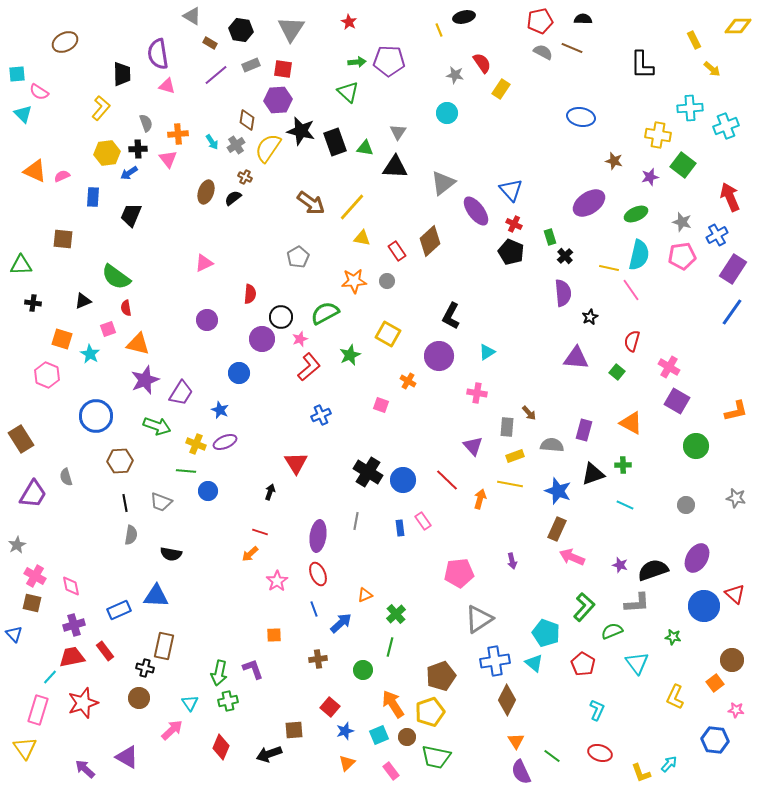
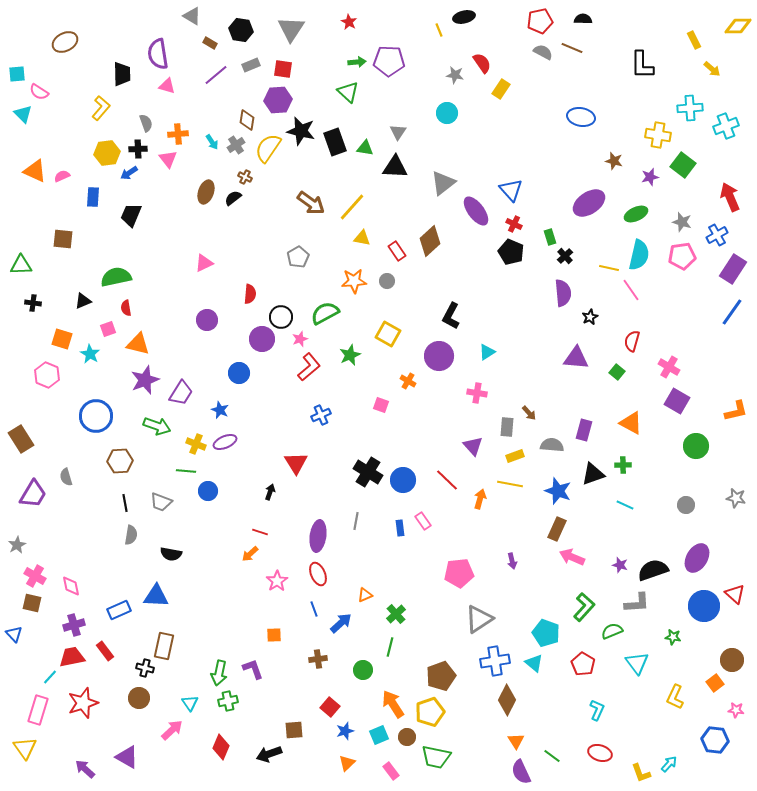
green semicircle at (116, 277): rotated 132 degrees clockwise
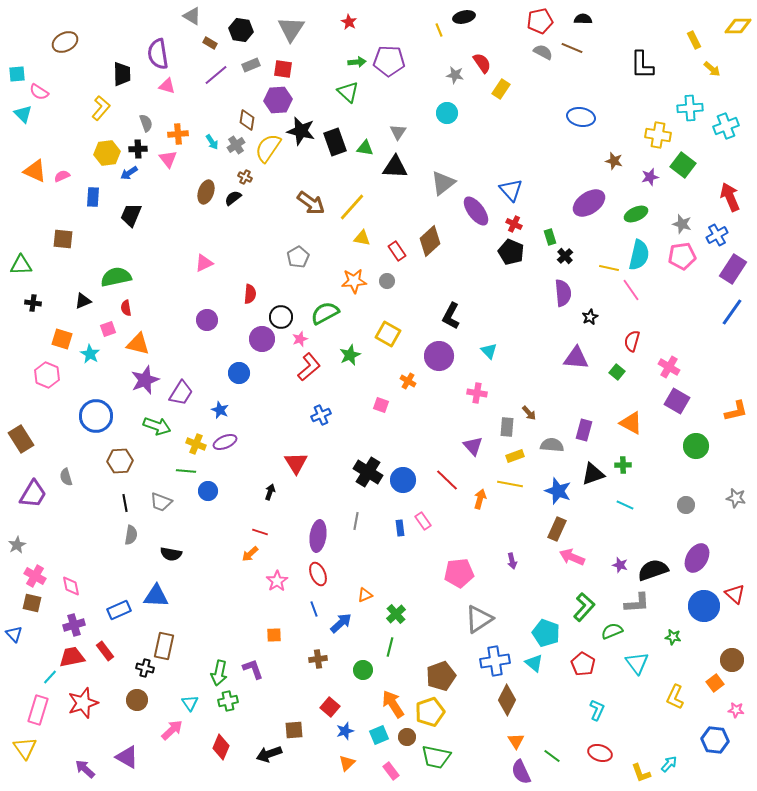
gray star at (682, 222): moved 2 px down
cyan triangle at (487, 352): moved 2 px right, 1 px up; rotated 42 degrees counterclockwise
brown circle at (139, 698): moved 2 px left, 2 px down
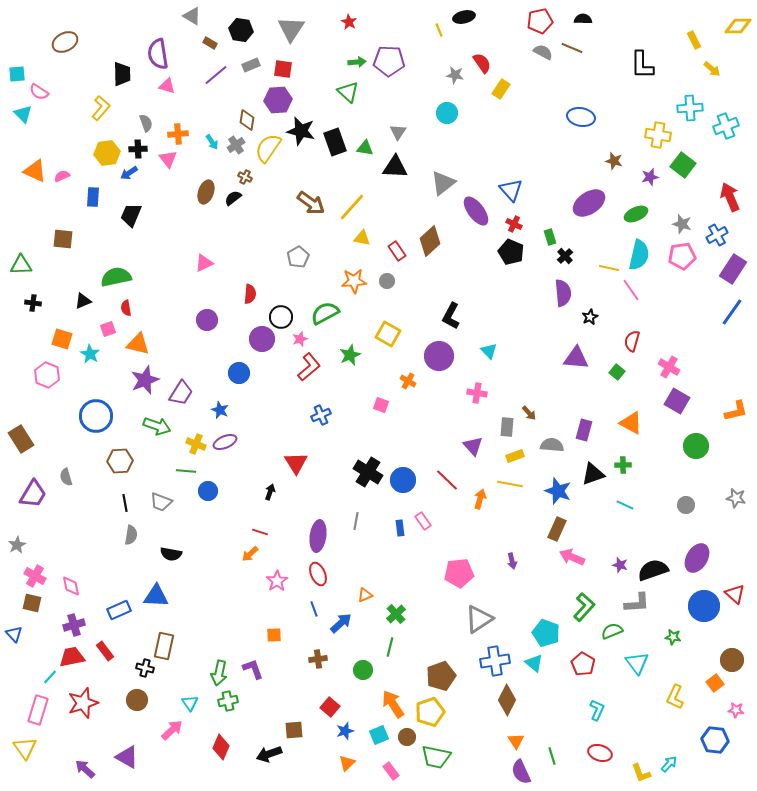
green line at (552, 756): rotated 36 degrees clockwise
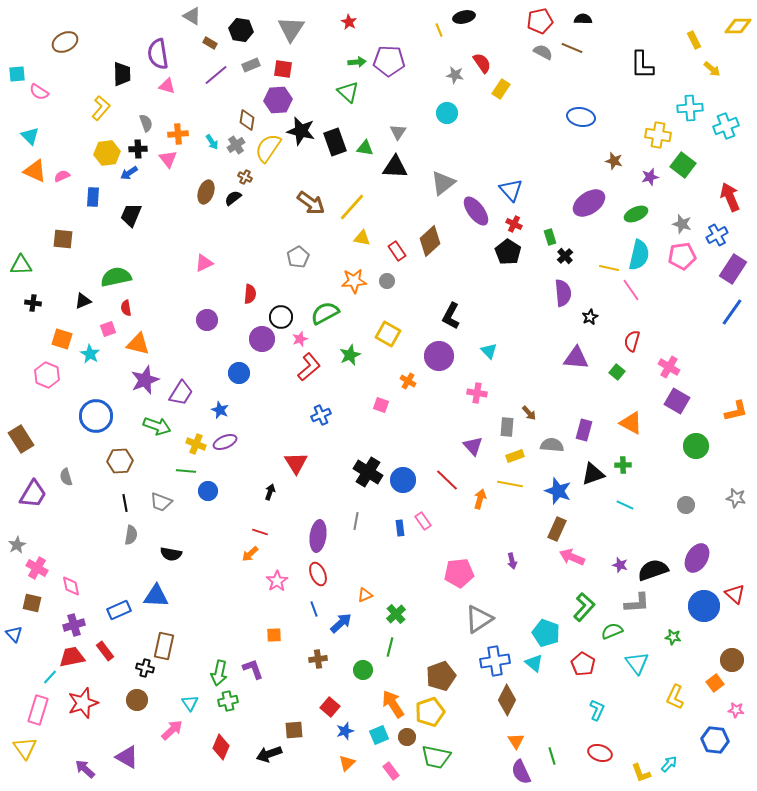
cyan triangle at (23, 114): moved 7 px right, 22 px down
black pentagon at (511, 252): moved 3 px left; rotated 10 degrees clockwise
pink cross at (35, 576): moved 2 px right, 8 px up
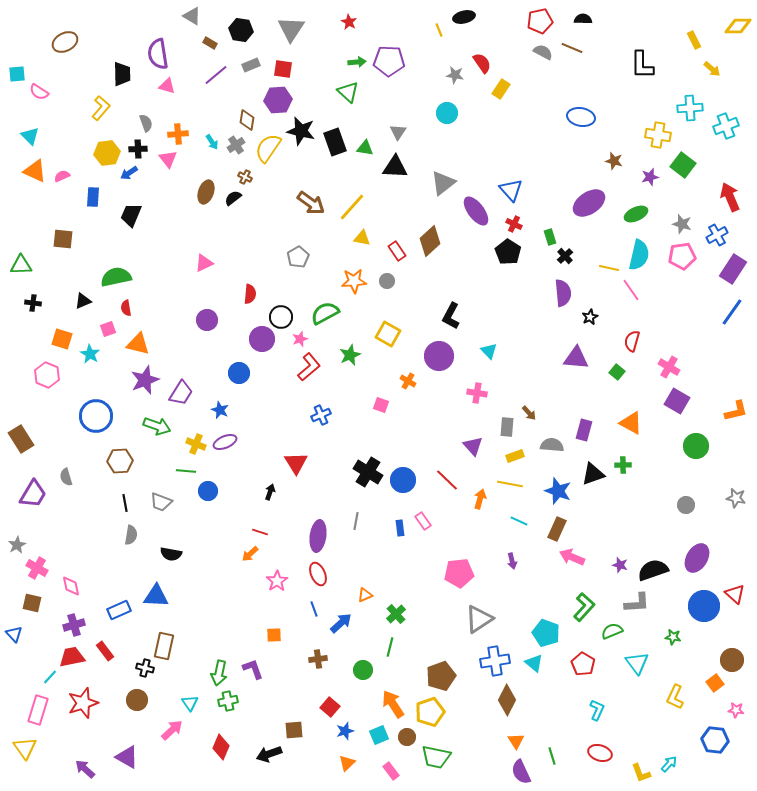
cyan line at (625, 505): moved 106 px left, 16 px down
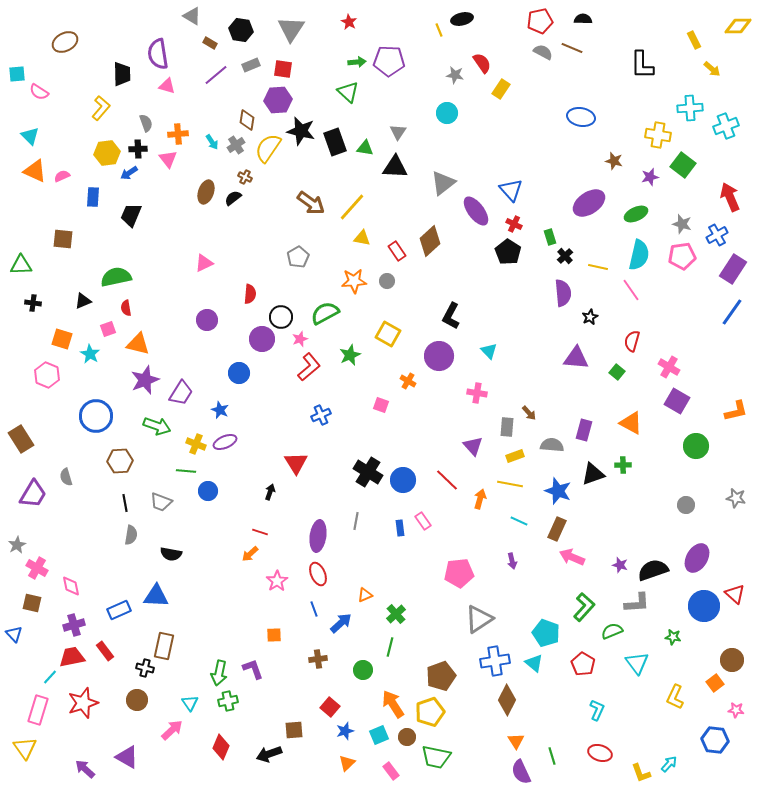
black ellipse at (464, 17): moved 2 px left, 2 px down
yellow line at (609, 268): moved 11 px left, 1 px up
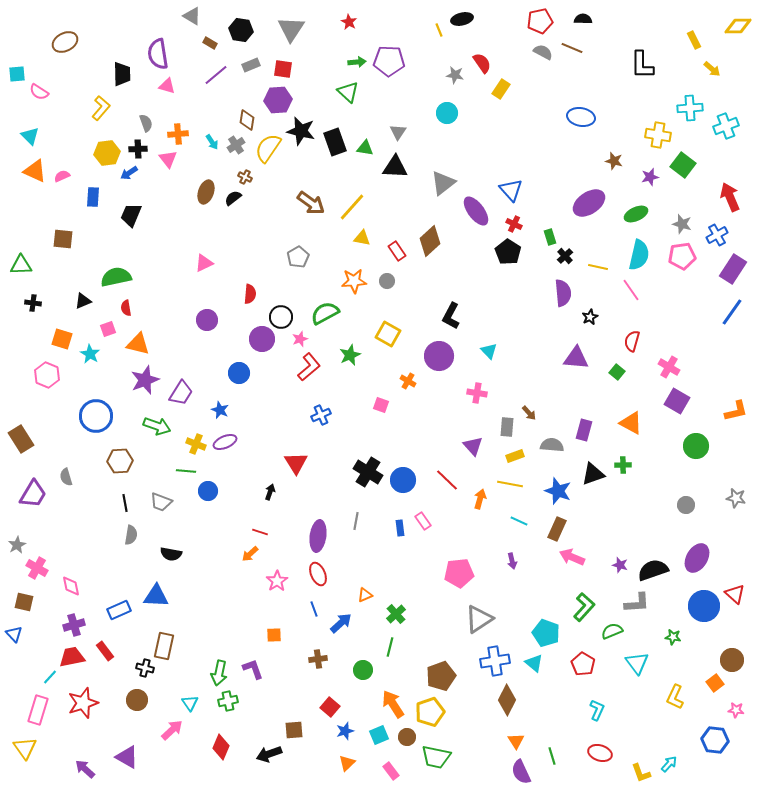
brown square at (32, 603): moved 8 px left, 1 px up
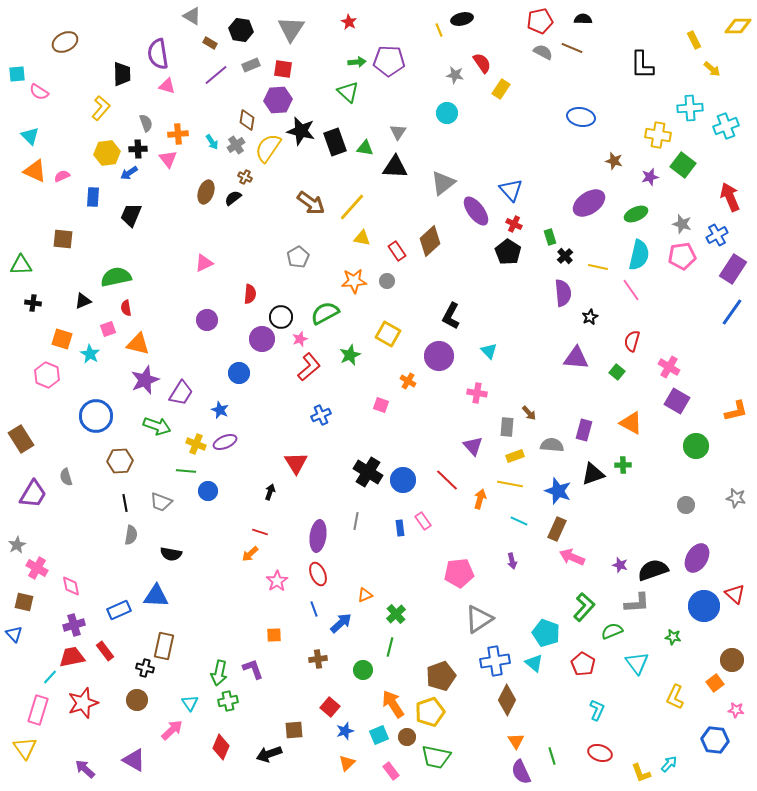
purple triangle at (127, 757): moved 7 px right, 3 px down
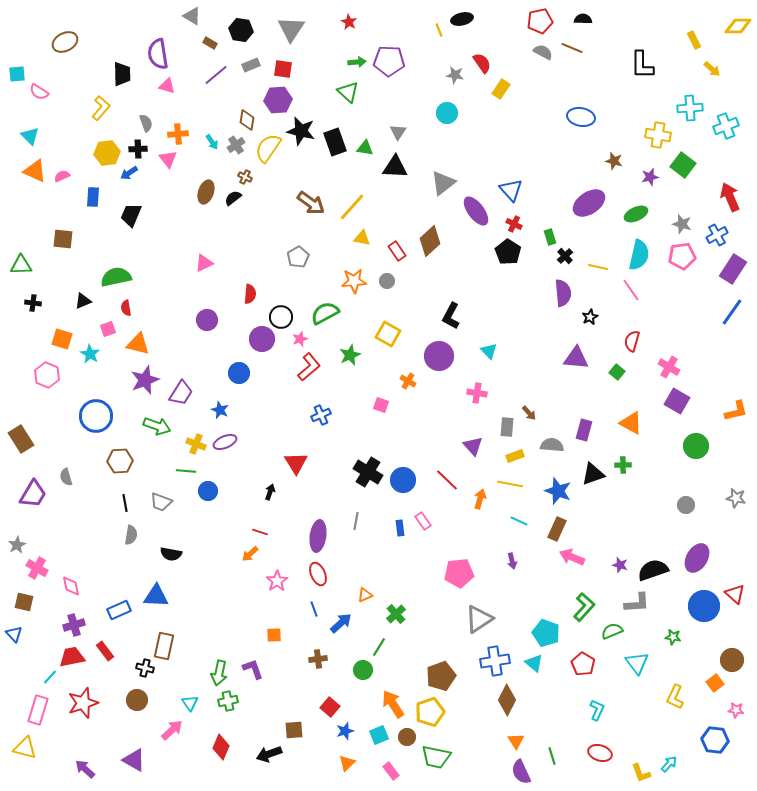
green line at (390, 647): moved 11 px left; rotated 18 degrees clockwise
yellow triangle at (25, 748): rotated 40 degrees counterclockwise
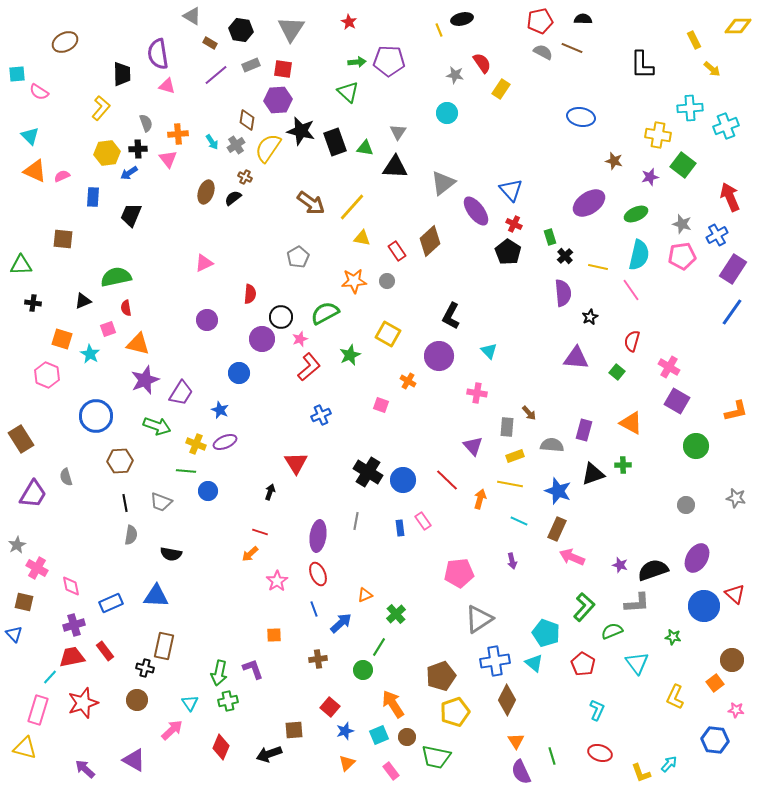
blue rectangle at (119, 610): moved 8 px left, 7 px up
yellow pentagon at (430, 712): moved 25 px right
